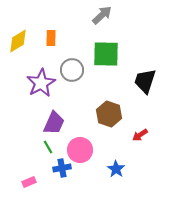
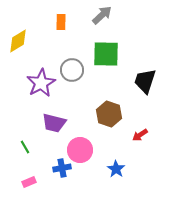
orange rectangle: moved 10 px right, 16 px up
purple trapezoid: rotated 80 degrees clockwise
green line: moved 23 px left
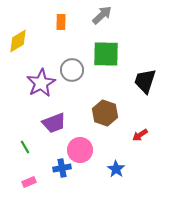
brown hexagon: moved 4 px left, 1 px up
purple trapezoid: rotated 35 degrees counterclockwise
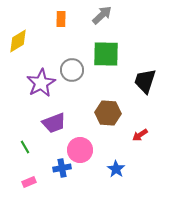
orange rectangle: moved 3 px up
brown hexagon: moved 3 px right; rotated 15 degrees counterclockwise
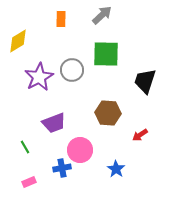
purple star: moved 2 px left, 6 px up
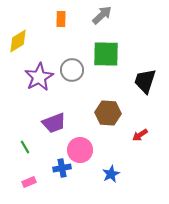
blue star: moved 5 px left, 5 px down; rotated 12 degrees clockwise
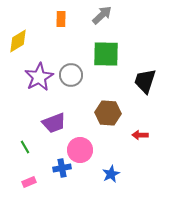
gray circle: moved 1 px left, 5 px down
red arrow: rotated 35 degrees clockwise
